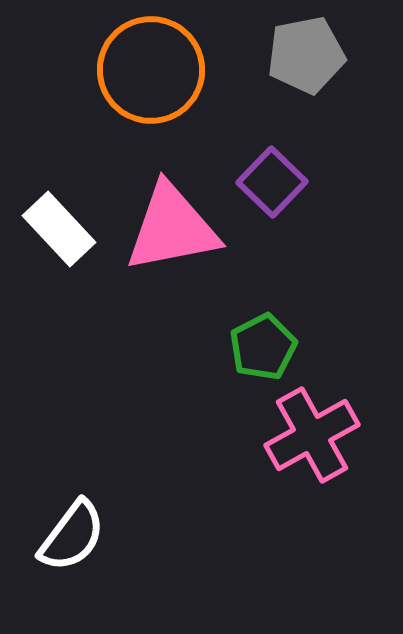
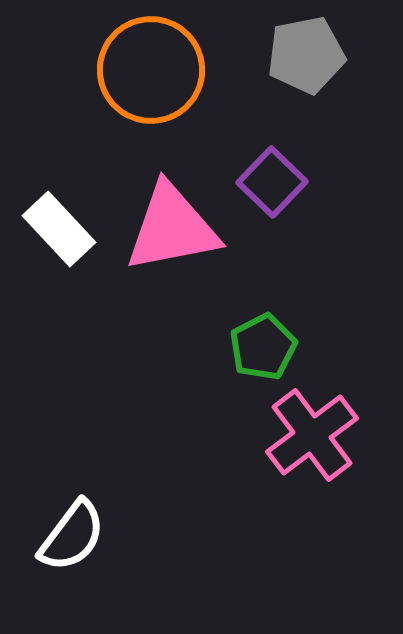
pink cross: rotated 8 degrees counterclockwise
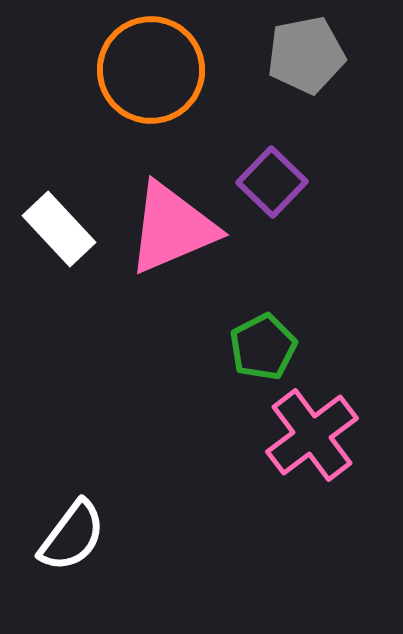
pink triangle: rotated 12 degrees counterclockwise
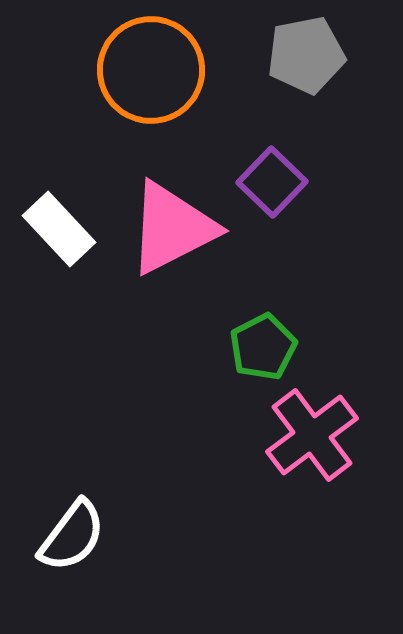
pink triangle: rotated 4 degrees counterclockwise
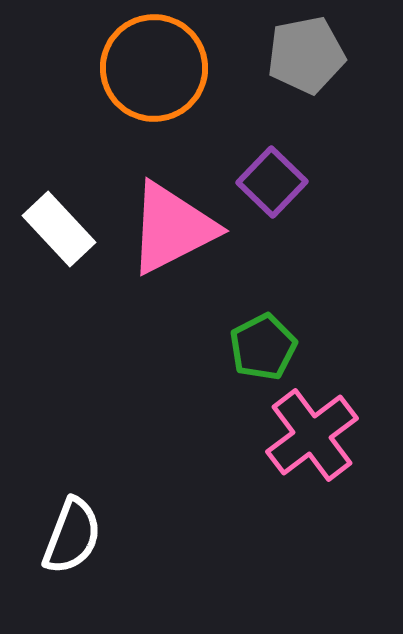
orange circle: moved 3 px right, 2 px up
white semicircle: rotated 16 degrees counterclockwise
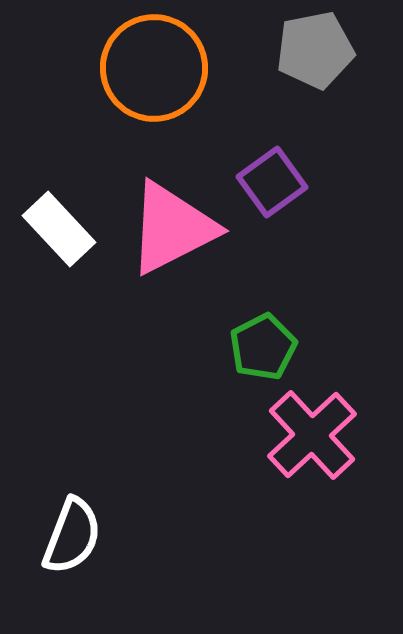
gray pentagon: moved 9 px right, 5 px up
purple square: rotated 10 degrees clockwise
pink cross: rotated 6 degrees counterclockwise
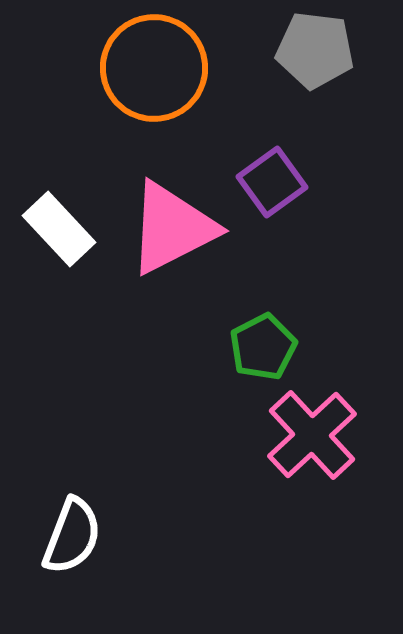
gray pentagon: rotated 18 degrees clockwise
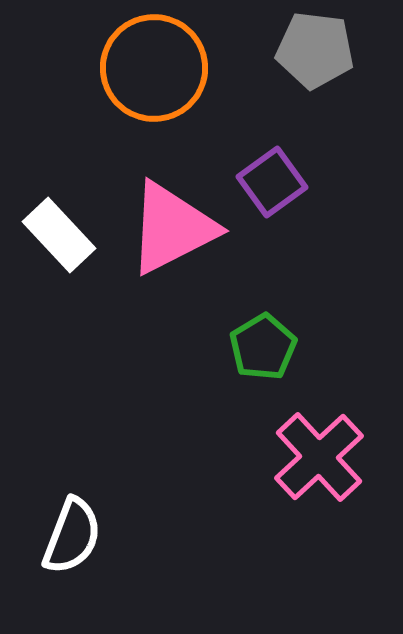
white rectangle: moved 6 px down
green pentagon: rotated 4 degrees counterclockwise
pink cross: moved 7 px right, 22 px down
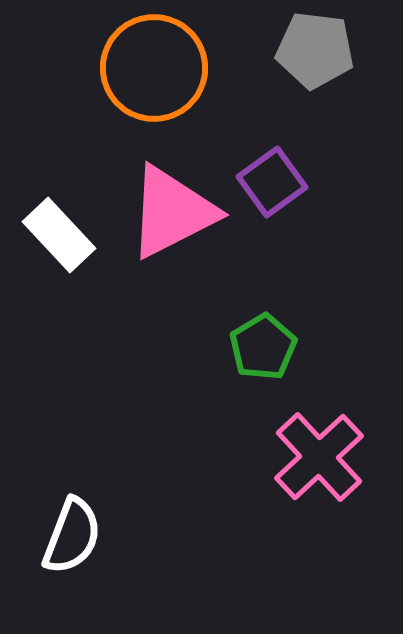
pink triangle: moved 16 px up
